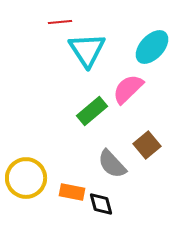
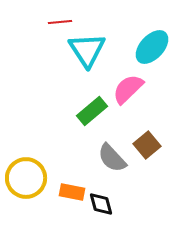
gray semicircle: moved 6 px up
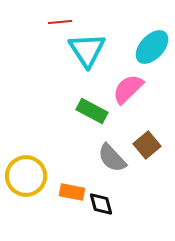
green rectangle: rotated 68 degrees clockwise
yellow circle: moved 2 px up
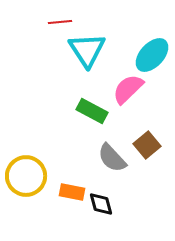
cyan ellipse: moved 8 px down
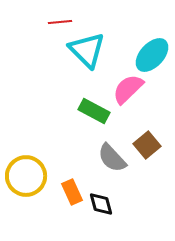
cyan triangle: rotated 12 degrees counterclockwise
green rectangle: moved 2 px right
orange rectangle: rotated 55 degrees clockwise
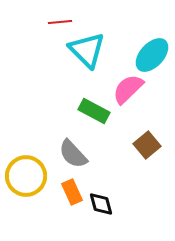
gray semicircle: moved 39 px left, 4 px up
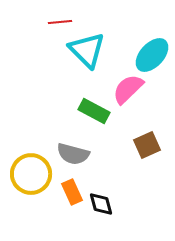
brown square: rotated 16 degrees clockwise
gray semicircle: rotated 32 degrees counterclockwise
yellow circle: moved 5 px right, 2 px up
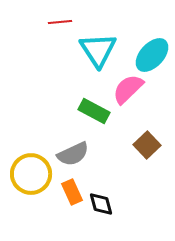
cyan triangle: moved 11 px right; rotated 12 degrees clockwise
brown square: rotated 20 degrees counterclockwise
gray semicircle: rotated 40 degrees counterclockwise
